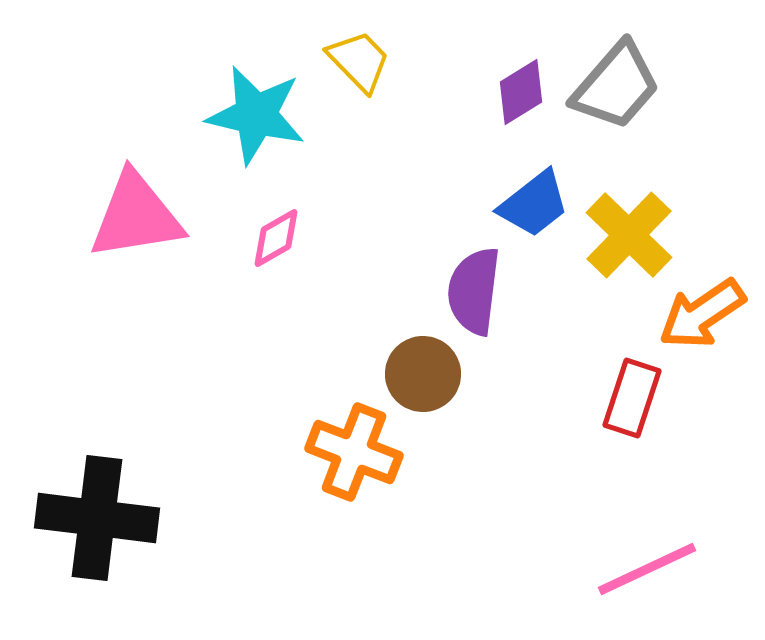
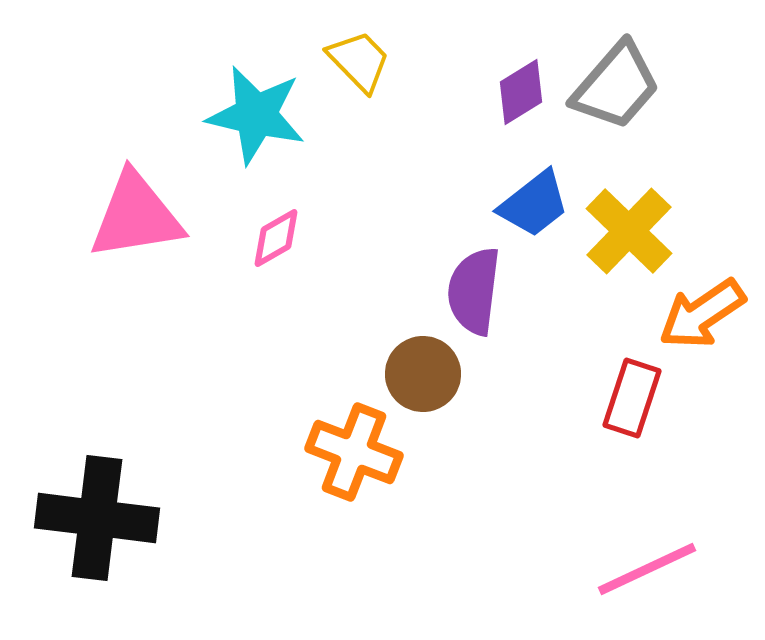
yellow cross: moved 4 px up
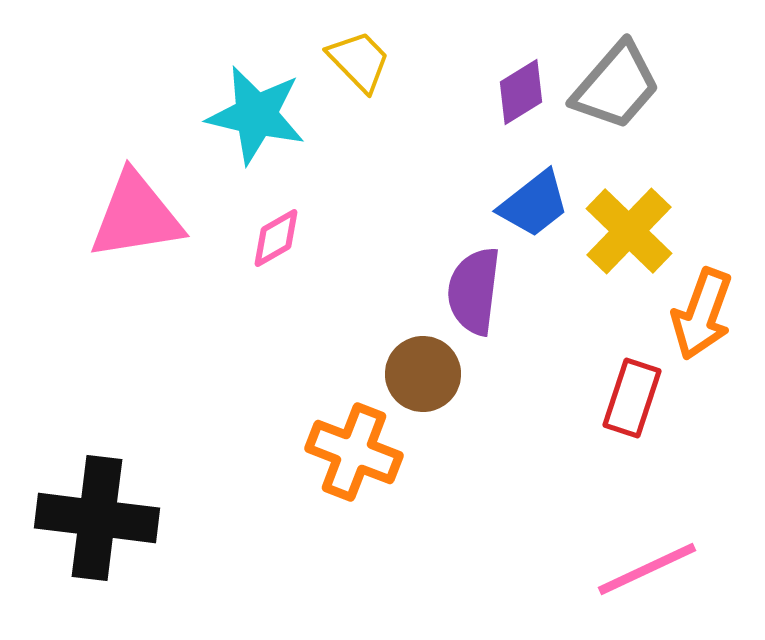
orange arrow: rotated 36 degrees counterclockwise
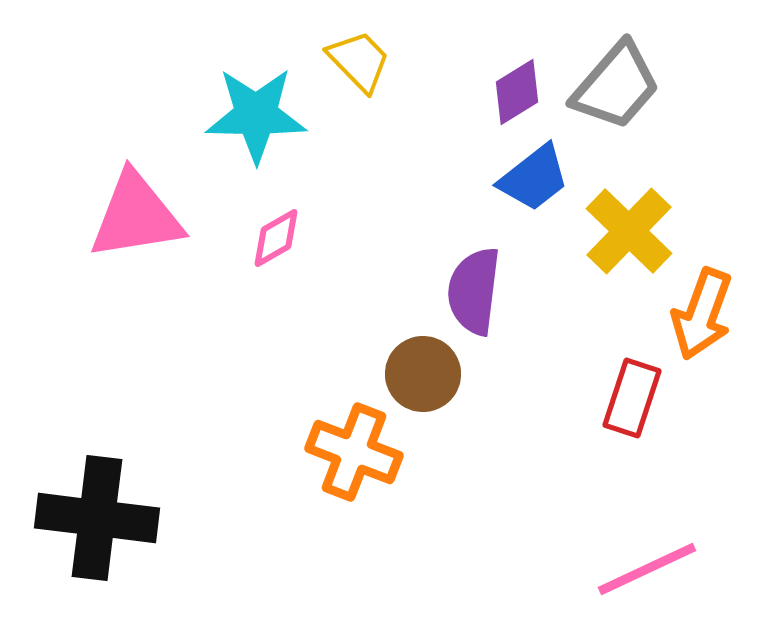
purple diamond: moved 4 px left
cyan star: rotated 12 degrees counterclockwise
blue trapezoid: moved 26 px up
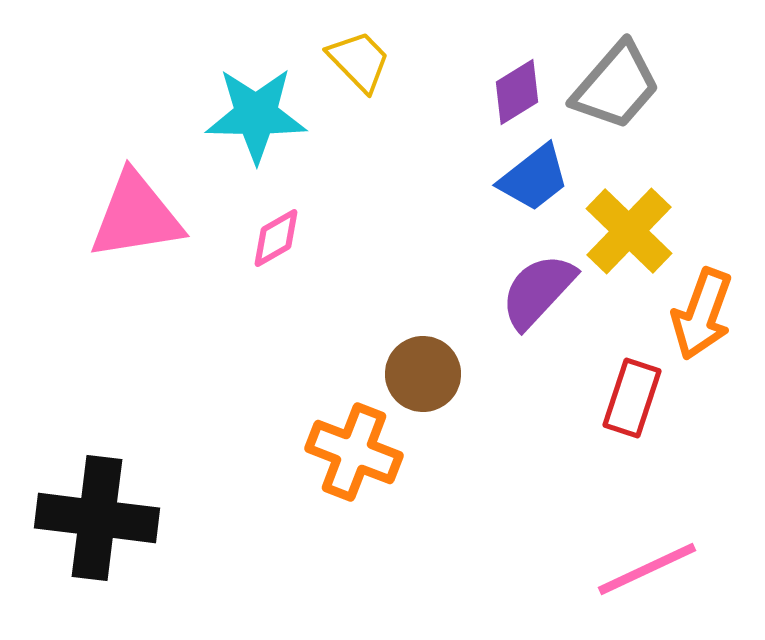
purple semicircle: moved 64 px right; rotated 36 degrees clockwise
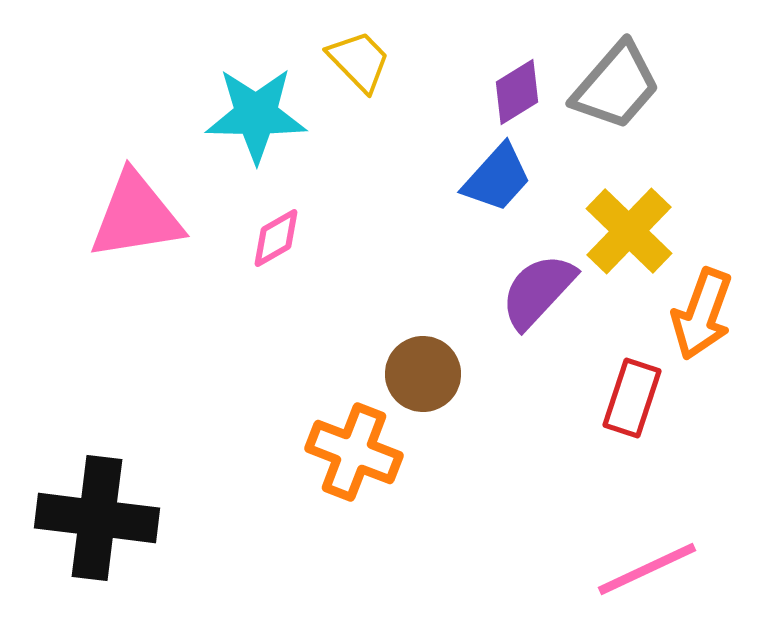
blue trapezoid: moved 37 px left; rotated 10 degrees counterclockwise
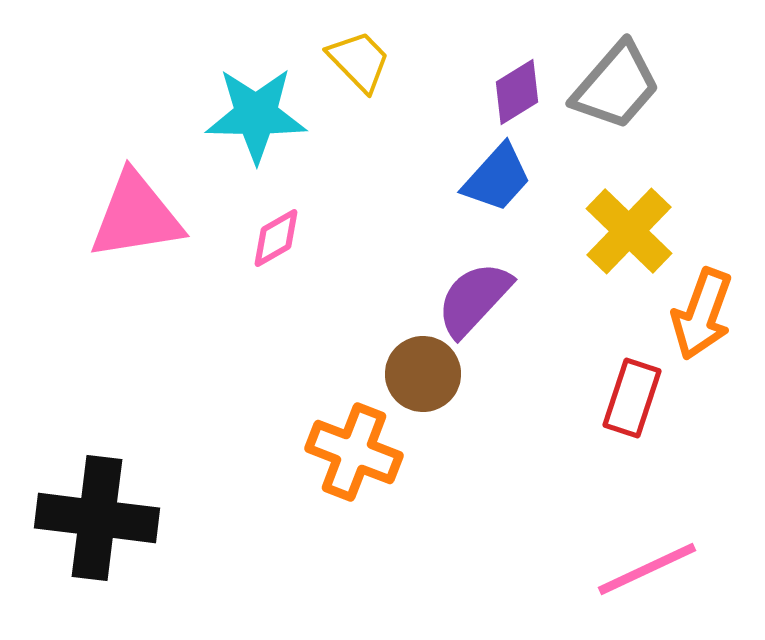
purple semicircle: moved 64 px left, 8 px down
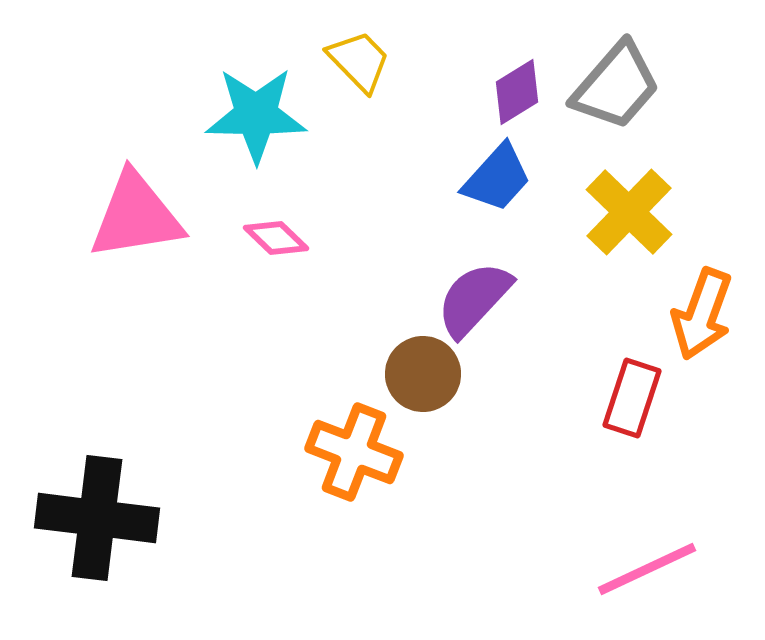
yellow cross: moved 19 px up
pink diamond: rotated 74 degrees clockwise
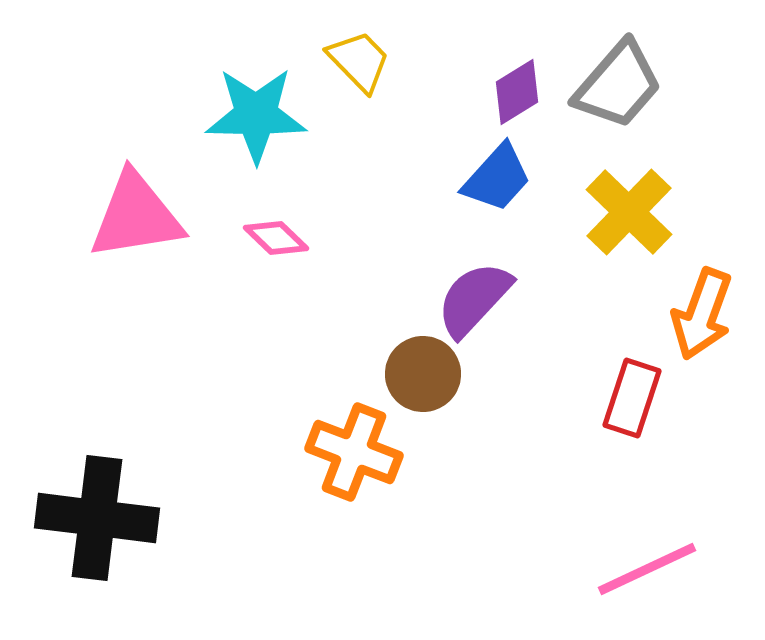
gray trapezoid: moved 2 px right, 1 px up
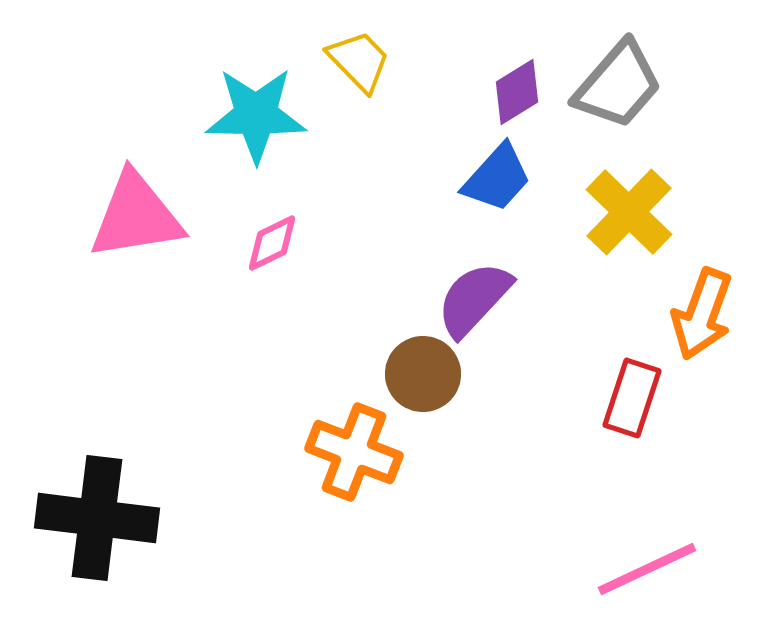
pink diamond: moved 4 px left, 5 px down; rotated 70 degrees counterclockwise
